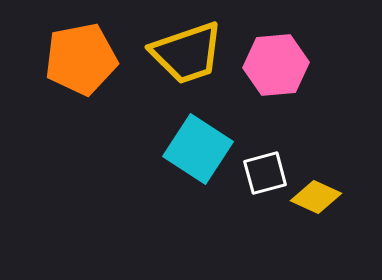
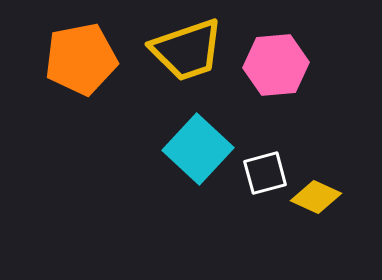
yellow trapezoid: moved 3 px up
cyan square: rotated 10 degrees clockwise
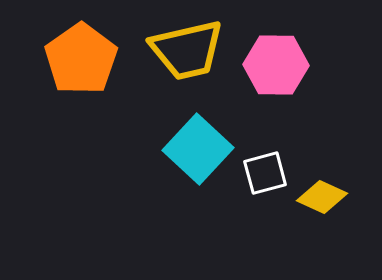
yellow trapezoid: rotated 6 degrees clockwise
orange pentagon: rotated 24 degrees counterclockwise
pink hexagon: rotated 6 degrees clockwise
yellow diamond: moved 6 px right
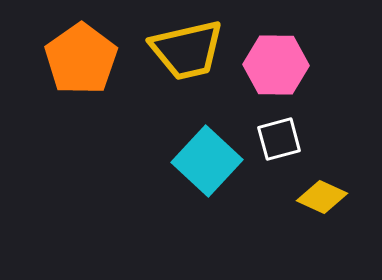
cyan square: moved 9 px right, 12 px down
white square: moved 14 px right, 34 px up
